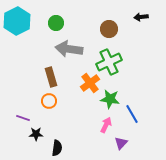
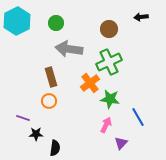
blue line: moved 6 px right, 3 px down
black semicircle: moved 2 px left
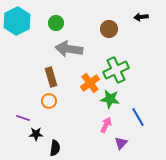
green cross: moved 7 px right, 8 px down
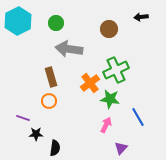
cyan hexagon: moved 1 px right
purple triangle: moved 5 px down
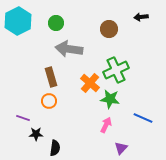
orange cross: rotated 12 degrees counterclockwise
blue line: moved 5 px right, 1 px down; rotated 36 degrees counterclockwise
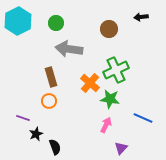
black star: rotated 24 degrees counterclockwise
black semicircle: moved 1 px up; rotated 28 degrees counterclockwise
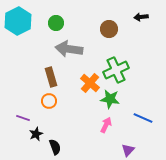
purple triangle: moved 7 px right, 2 px down
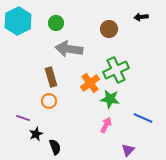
orange cross: rotated 12 degrees clockwise
